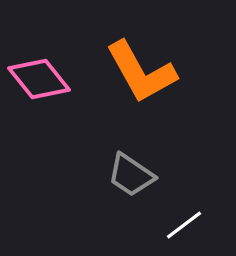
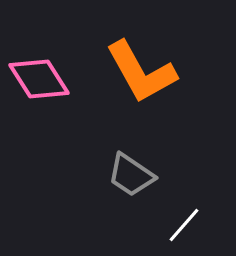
pink diamond: rotated 6 degrees clockwise
white line: rotated 12 degrees counterclockwise
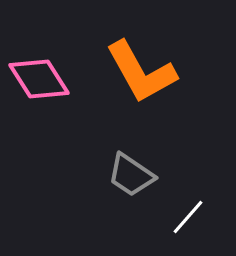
white line: moved 4 px right, 8 px up
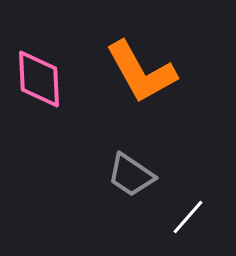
pink diamond: rotated 30 degrees clockwise
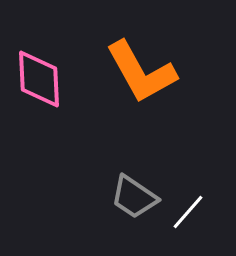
gray trapezoid: moved 3 px right, 22 px down
white line: moved 5 px up
